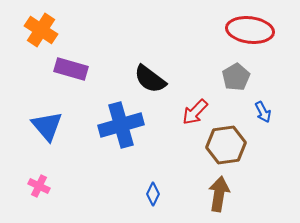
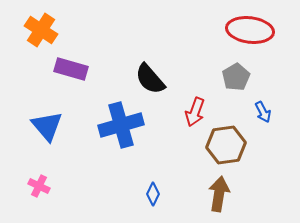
black semicircle: rotated 12 degrees clockwise
red arrow: rotated 24 degrees counterclockwise
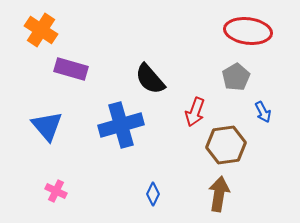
red ellipse: moved 2 px left, 1 px down
pink cross: moved 17 px right, 5 px down
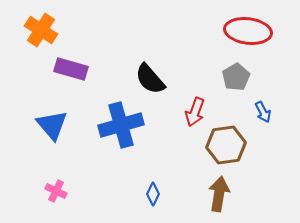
blue triangle: moved 5 px right, 1 px up
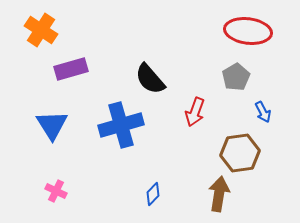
purple rectangle: rotated 32 degrees counterclockwise
blue triangle: rotated 8 degrees clockwise
brown hexagon: moved 14 px right, 8 px down
blue diamond: rotated 20 degrees clockwise
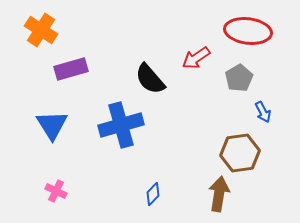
gray pentagon: moved 3 px right, 1 px down
red arrow: moved 1 px right, 54 px up; rotated 36 degrees clockwise
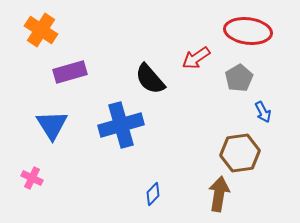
purple rectangle: moved 1 px left, 3 px down
pink cross: moved 24 px left, 13 px up
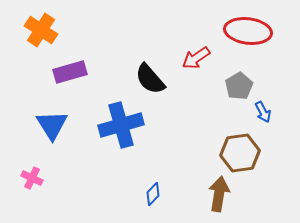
gray pentagon: moved 8 px down
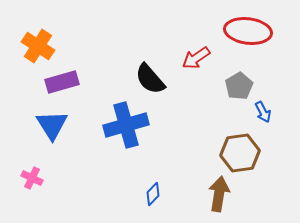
orange cross: moved 3 px left, 16 px down
purple rectangle: moved 8 px left, 10 px down
blue cross: moved 5 px right
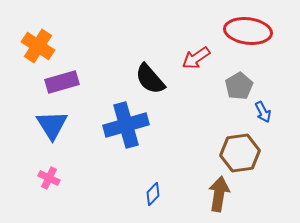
pink cross: moved 17 px right
